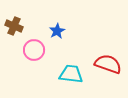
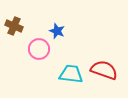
blue star: rotated 21 degrees counterclockwise
pink circle: moved 5 px right, 1 px up
red semicircle: moved 4 px left, 6 px down
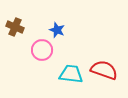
brown cross: moved 1 px right, 1 px down
blue star: moved 1 px up
pink circle: moved 3 px right, 1 px down
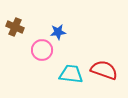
blue star: moved 1 px right, 2 px down; rotated 28 degrees counterclockwise
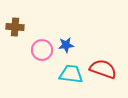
brown cross: rotated 18 degrees counterclockwise
blue star: moved 8 px right, 13 px down
red semicircle: moved 1 px left, 1 px up
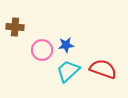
cyan trapezoid: moved 3 px left, 3 px up; rotated 50 degrees counterclockwise
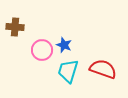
blue star: moved 2 px left; rotated 28 degrees clockwise
cyan trapezoid: rotated 30 degrees counterclockwise
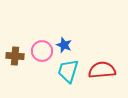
brown cross: moved 29 px down
pink circle: moved 1 px down
red semicircle: moved 1 px left, 1 px down; rotated 24 degrees counterclockwise
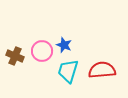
brown cross: rotated 18 degrees clockwise
